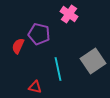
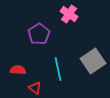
purple pentagon: rotated 25 degrees clockwise
red semicircle: moved 24 px down; rotated 70 degrees clockwise
red triangle: moved 1 px down; rotated 24 degrees clockwise
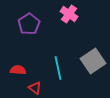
purple pentagon: moved 10 px left, 10 px up
cyan line: moved 1 px up
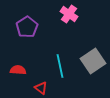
purple pentagon: moved 2 px left, 3 px down
cyan line: moved 2 px right, 2 px up
red triangle: moved 6 px right
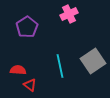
pink cross: rotated 30 degrees clockwise
red triangle: moved 11 px left, 3 px up
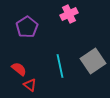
red semicircle: moved 1 px right, 1 px up; rotated 35 degrees clockwise
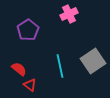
purple pentagon: moved 1 px right, 3 px down
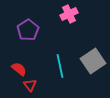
red triangle: rotated 16 degrees clockwise
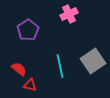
red triangle: rotated 40 degrees counterclockwise
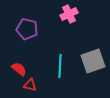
purple pentagon: moved 1 px left, 1 px up; rotated 25 degrees counterclockwise
gray square: rotated 15 degrees clockwise
cyan line: rotated 15 degrees clockwise
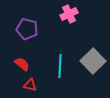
gray square: rotated 25 degrees counterclockwise
red semicircle: moved 3 px right, 5 px up
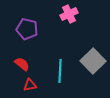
cyan line: moved 5 px down
red triangle: rotated 24 degrees counterclockwise
